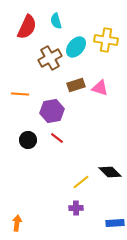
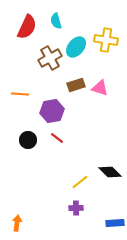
yellow line: moved 1 px left
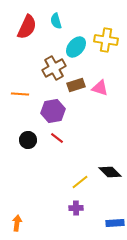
brown cross: moved 4 px right, 10 px down
purple hexagon: moved 1 px right
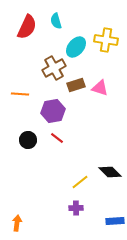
blue rectangle: moved 2 px up
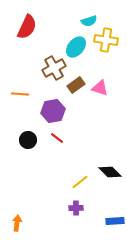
cyan semicircle: moved 33 px right; rotated 91 degrees counterclockwise
brown rectangle: rotated 18 degrees counterclockwise
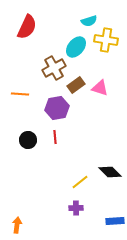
purple hexagon: moved 4 px right, 3 px up
red line: moved 2 px left, 1 px up; rotated 48 degrees clockwise
orange arrow: moved 2 px down
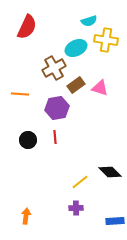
cyan ellipse: moved 1 px down; rotated 25 degrees clockwise
orange arrow: moved 9 px right, 9 px up
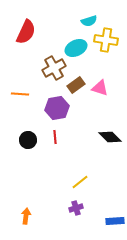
red semicircle: moved 1 px left, 5 px down
black diamond: moved 35 px up
purple cross: rotated 16 degrees counterclockwise
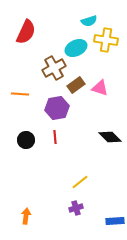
black circle: moved 2 px left
